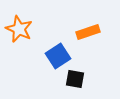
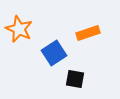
orange rectangle: moved 1 px down
blue square: moved 4 px left, 3 px up
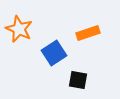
black square: moved 3 px right, 1 px down
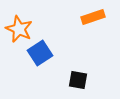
orange rectangle: moved 5 px right, 16 px up
blue square: moved 14 px left
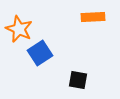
orange rectangle: rotated 15 degrees clockwise
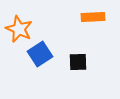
blue square: moved 1 px down
black square: moved 18 px up; rotated 12 degrees counterclockwise
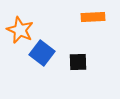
orange star: moved 1 px right, 1 px down
blue square: moved 2 px right, 1 px up; rotated 20 degrees counterclockwise
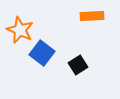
orange rectangle: moved 1 px left, 1 px up
black square: moved 3 px down; rotated 30 degrees counterclockwise
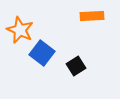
black square: moved 2 px left, 1 px down
